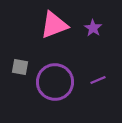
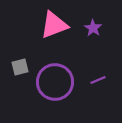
gray square: rotated 24 degrees counterclockwise
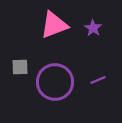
gray square: rotated 12 degrees clockwise
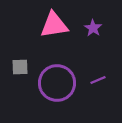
pink triangle: rotated 12 degrees clockwise
purple circle: moved 2 px right, 1 px down
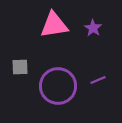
purple circle: moved 1 px right, 3 px down
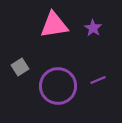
gray square: rotated 30 degrees counterclockwise
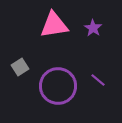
purple line: rotated 63 degrees clockwise
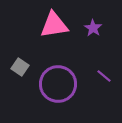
gray square: rotated 24 degrees counterclockwise
purple line: moved 6 px right, 4 px up
purple circle: moved 2 px up
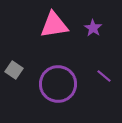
gray square: moved 6 px left, 3 px down
